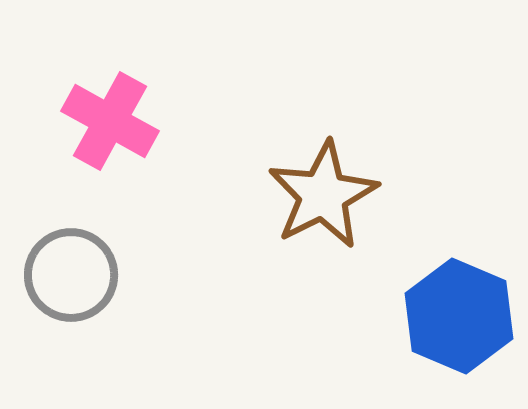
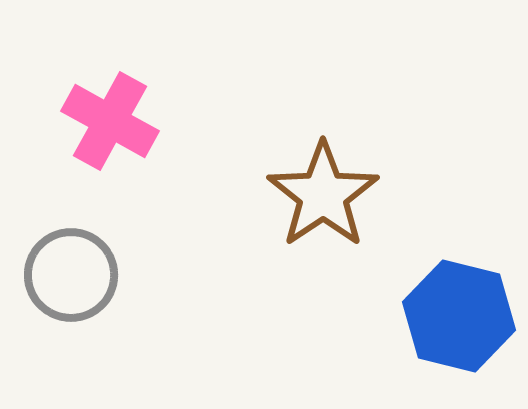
brown star: rotated 7 degrees counterclockwise
blue hexagon: rotated 9 degrees counterclockwise
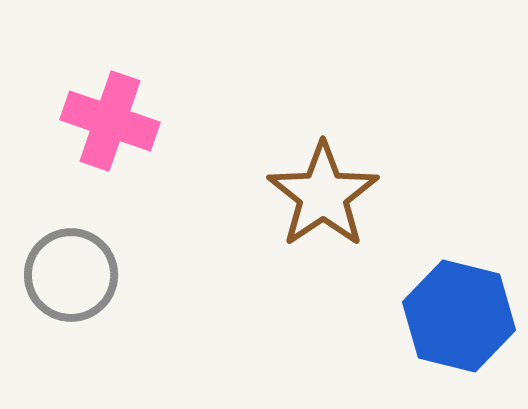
pink cross: rotated 10 degrees counterclockwise
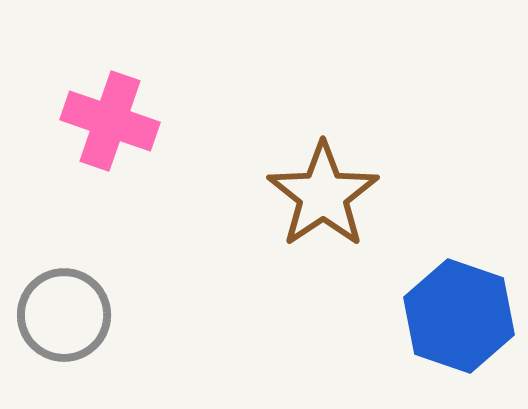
gray circle: moved 7 px left, 40 px down
blue hexagon: rotated 5 degrees clockwise
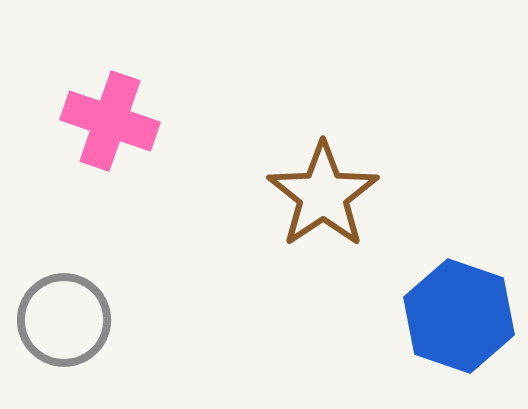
gray circle: moved 5 px down
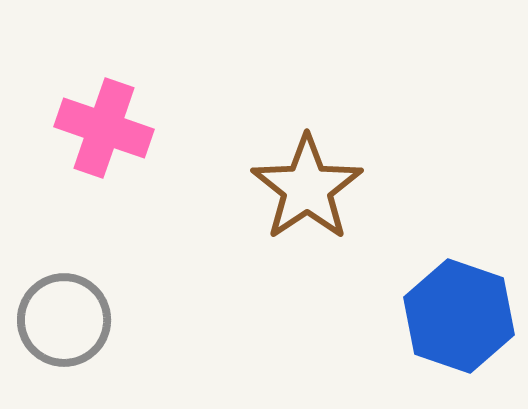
pink cross: moved 6 px left, 7 px down
brown star: moved 16 px left, 7 px up
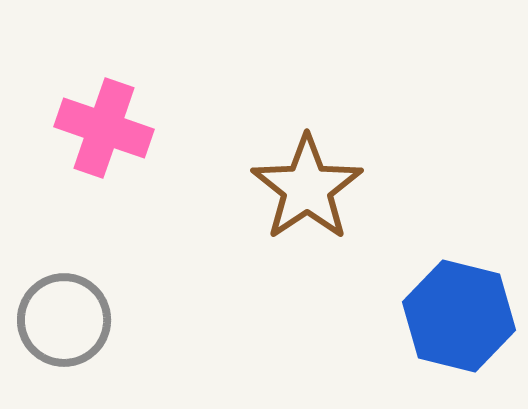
blue hexagon: rotated 5 degrees counterclockwise
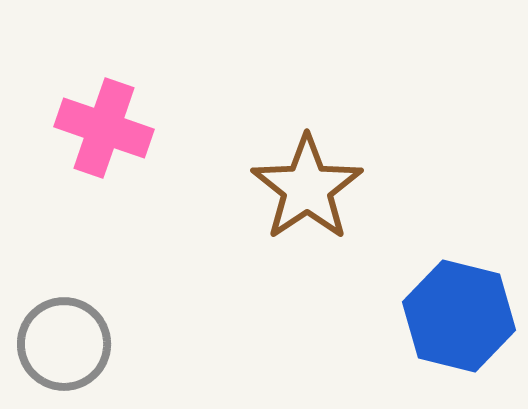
gray circle: moved 24 px down
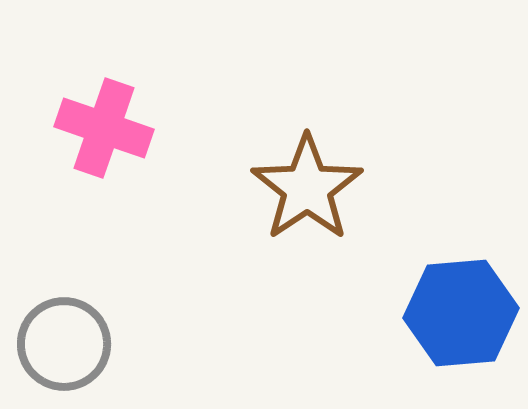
blue hexagon: moved 2 px right, 3 px up; rotated 19 degrees counterclockwise
